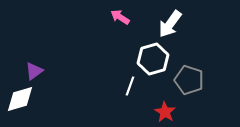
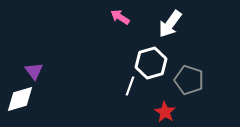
white hexagon: moved 2 px left, 4 px down
purple triangle: rotated 30 degrees counterclockwise
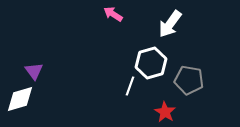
pink arrow: moved 7 px left, 3 px up
gray pentagon: rotated 8 degrees counterclockwise
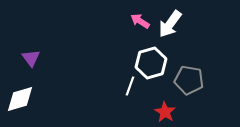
pink arrow: moved 27 px right, 7 px down
purple triangle: moved 3 px left, 13 px up
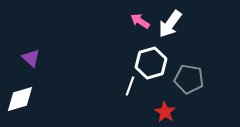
purple triangle: rotated 12 degrees counterclockwise
gray pentagon: moved 1 px up
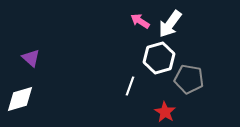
white hexagon: moved 8 px right, 5 px up
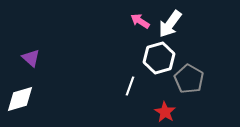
gray pentagon: rotated 20 degrees clockwise
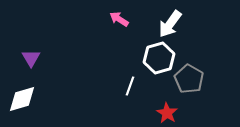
pink arrow: moved 21 px left, 2 px up
purple triangle: rotated 18 degrees clockwise
white diamond: moved 2 px right
red star: moved 2 px right, 1 px down
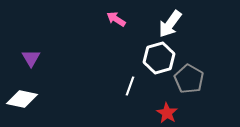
pink arrow: moved 3 px left
white diamond: rotated 28 degrees clockwise
